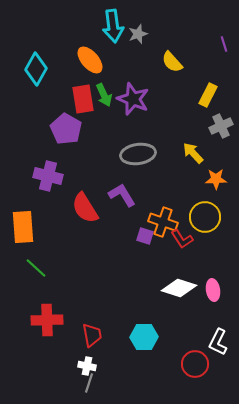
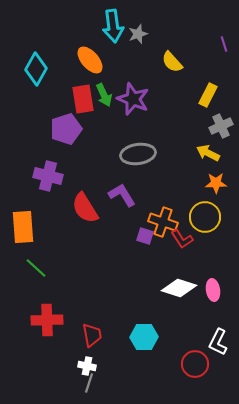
purple pentagon: rotated 24 degrees clockwise
yellow arrow: moved 15 px right; rotated 20 degrees counterclockwise
orange star: moved 4 px down
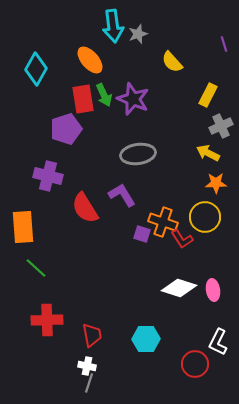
purple square: moved 3 px left, 2 px up
cyan hexagon: moved 2 px right, 2 px down
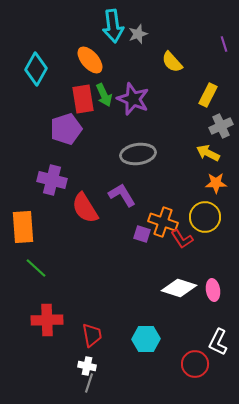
purple cross: moved 4 px right, 4 px down
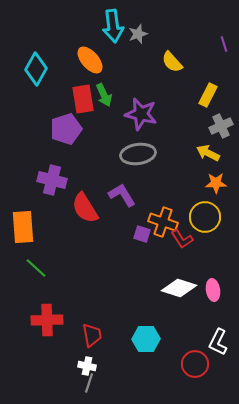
purple star: moved 8 px right, 15 px down; rotated 8 degrees counterclockwise
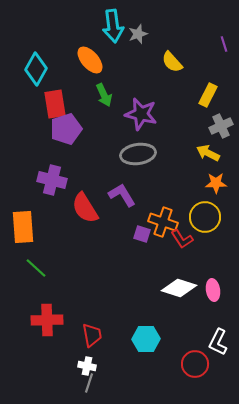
red rectangle: moved 28 px left, 5 px down
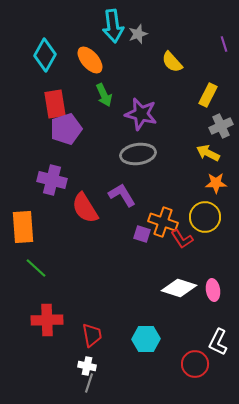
cyan diamond: moved 9 px right, 14 px up
